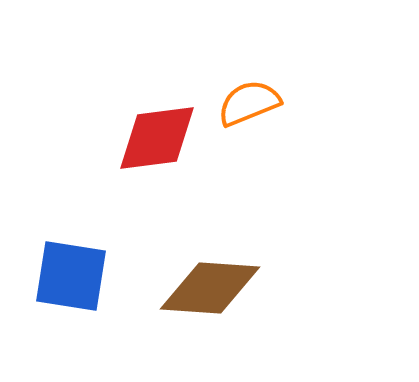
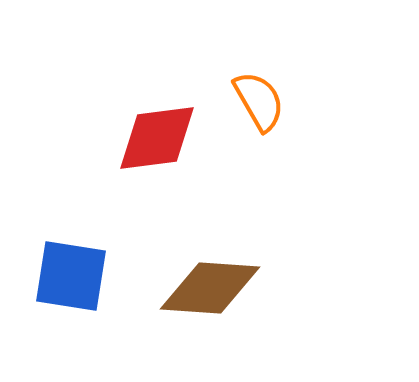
orange semicircle: moved 10 px right, 2 px up; rotated 82 degrees clockwise
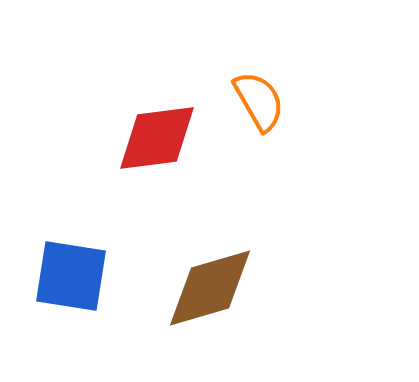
brown diamond: rotated 20 degrees counterclockwise
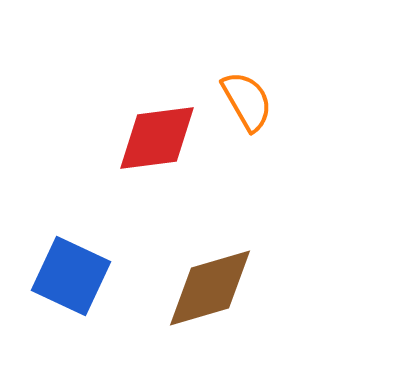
orange semicircle: moved 12 px left
blue square: rotated 16 degrees clockwise
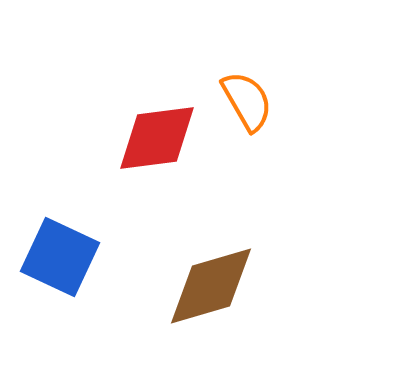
blue square: moved 11 px left, 19 px up
brown diamond: moved 1 px right, 2 px up
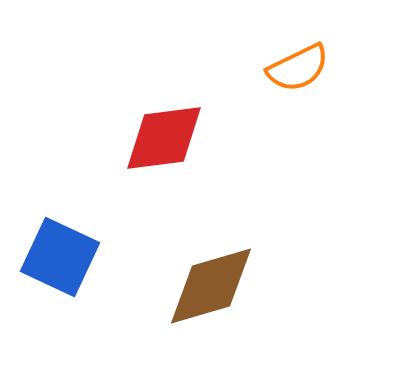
orange semicircle: moved 51 px right, 33 px up; rotated 94 degrees clockwise
red diamond: moved 7 px right
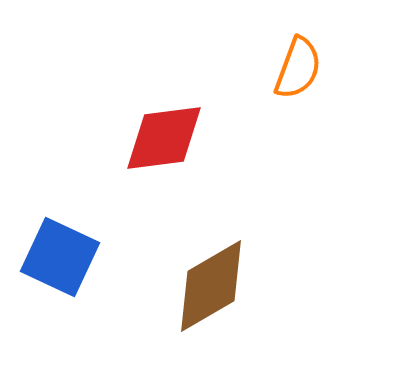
orange semicircle: rotated 44 degrees counterclockwise
brown diamond: rotated 14 degrees counterclockwise
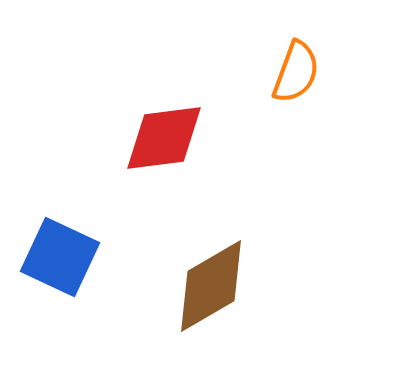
orange semicircle: moved 2 px left, 4 px down
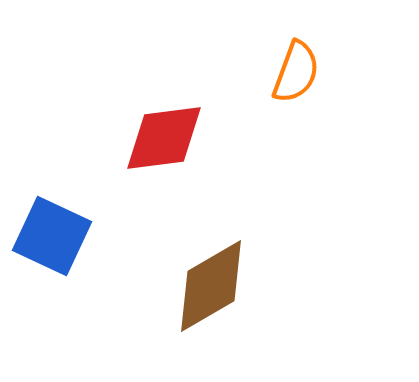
blue square: moved 8 px left, 21 px up
